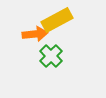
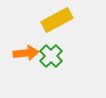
orange arrow: moved 9 px left, 19 px down
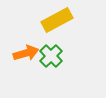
orange arrow: rotated 10 degrees counterclockwise
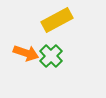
orange arrow: rotated 35 degrees clockwise
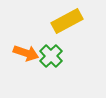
yellow rectangle: moved 10 px right, 1 px down
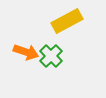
orange arrow: moved 1 px up
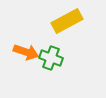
green cross: moved 2 px down; rotated 25 degrees counterclockwise
